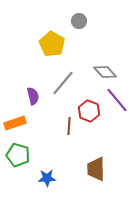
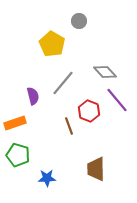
brown line: rotated 24 degrees counterclockwise
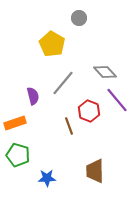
gray circle: moved 3 px up
brown trapezoid: moved 1 px left, 2 px down
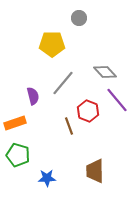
yellow pentagon: rotated 30 degrees counterclockwise
red hexagon: moved 1 px left
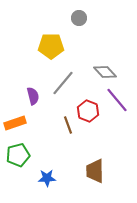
yellow pentagon: moved 1 px left, 2 px down
brown line: moved 1 px left, 1 px up
green pentagon: rotated 30 degrees counterclockwise
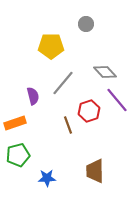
gray circle: moved 7 px right, 6 px down
red hexagon: moved 1 px right; rotated 20 degrees clockwise
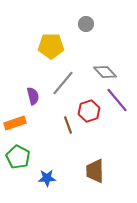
green pentagon: moved 2 px down; rotated 30 degrees counterclockwise
